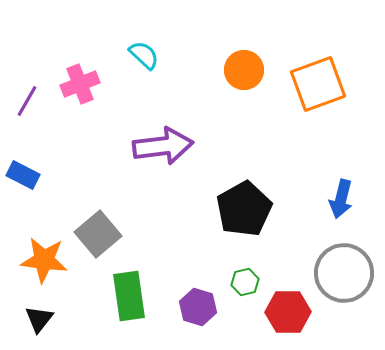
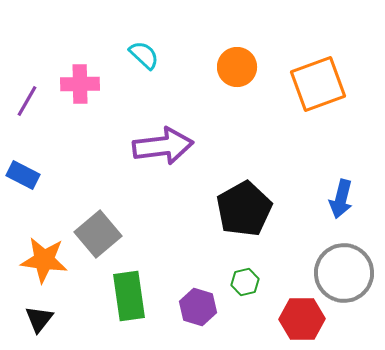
orange circle: moved 7 px left, 3 px up
pink cross: rotated 21 degrees clockwise
red hexagon: moved 14 px right, 7 px down
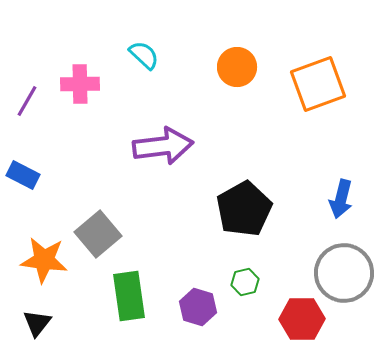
black triangle: moved 2 px left, 4 px down
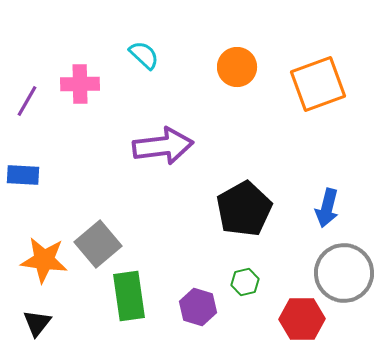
blue rectangle: rotated 24 degrees counterclockwise
blue arrow: moved 14 px left, 9 px down
gray square: moved 10 px down
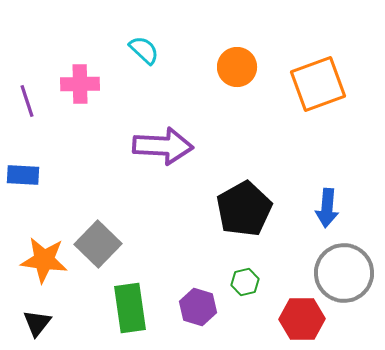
cyan semicircle: moved 5 px up
purple line: rotated 48 degrees counterclockwise
purple arrow: rotated 10 degrees clockwise
blue arrow: rotated 9 degrees counterclockwise
gray square: rotated 6 degrees counterclockwise
green rectangle: moved 1 px right, 12 px down
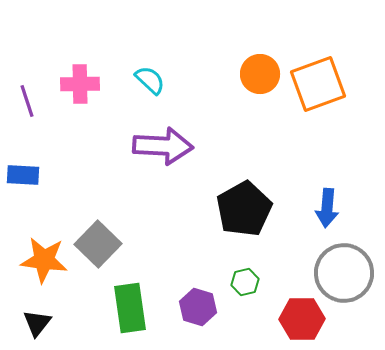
cyan semicircle: moved 6 px right, 30 px down
orange circle: moved 23 px right, 7 px down
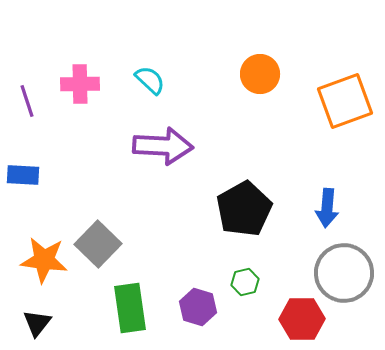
orange square: moved 27 px right, 17 px down
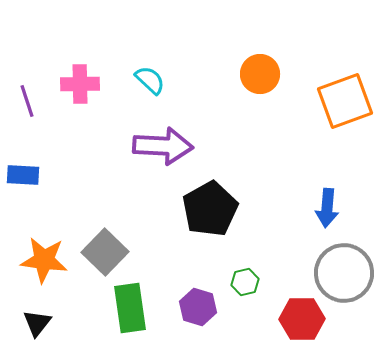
black pentagon: moved 34 px left
gray square: moved 7 px right, 8 px down
